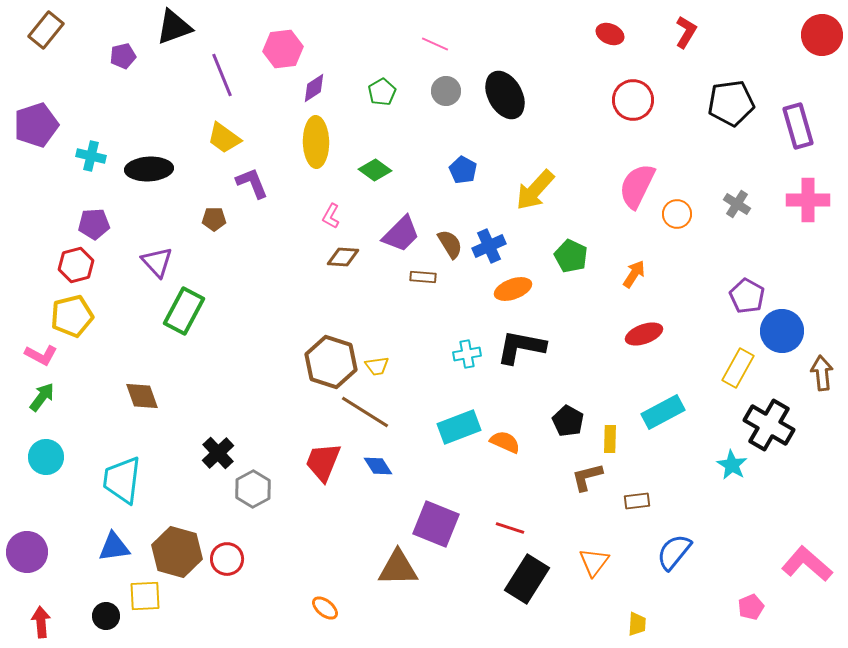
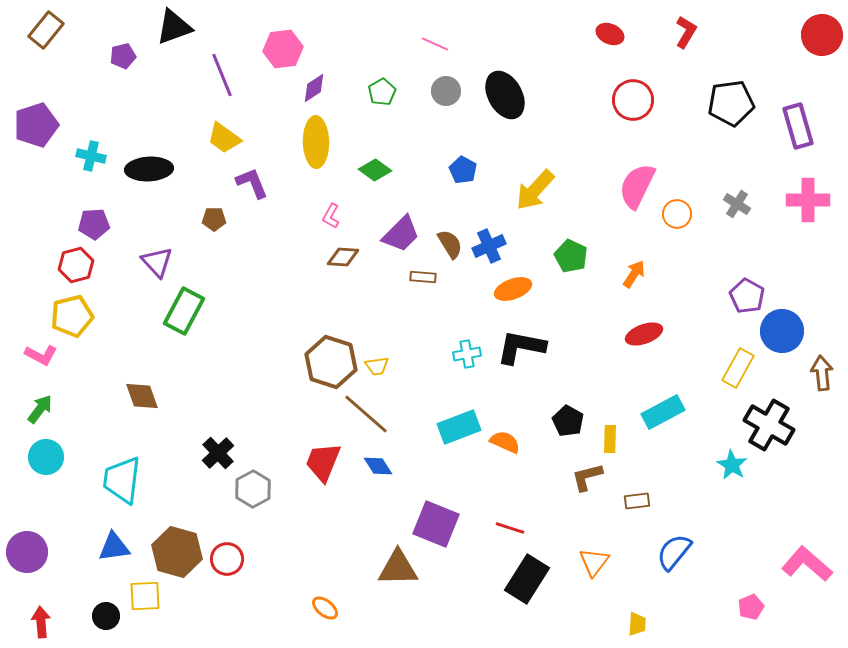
green arrow at (42, 397): moved 2 px left, 12 px down
brown line at (365, 412): moved 1 px right, 2 px down; rotated 9 degrees clockwise
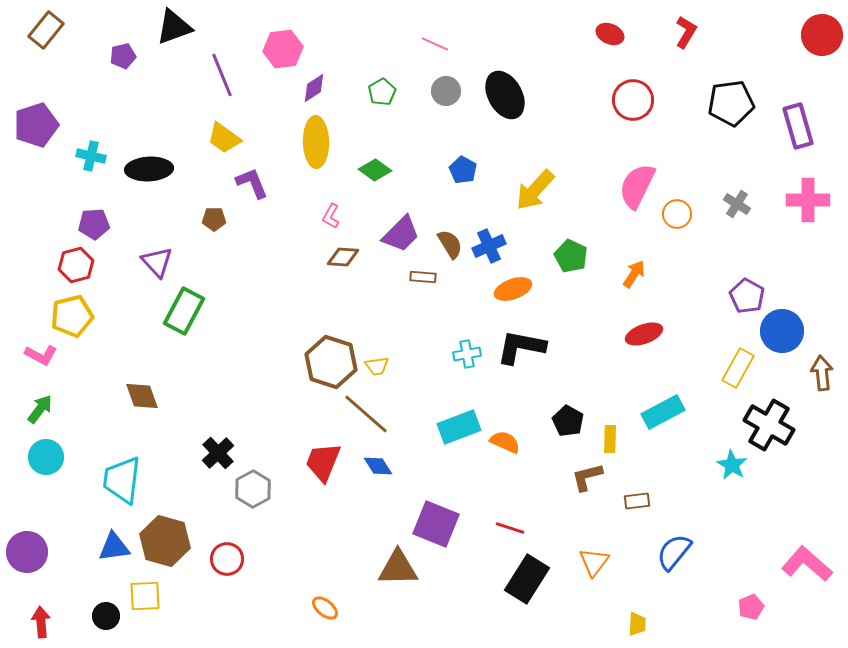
brown hexagon at (177, 552): moved 12 px left, 11 px up
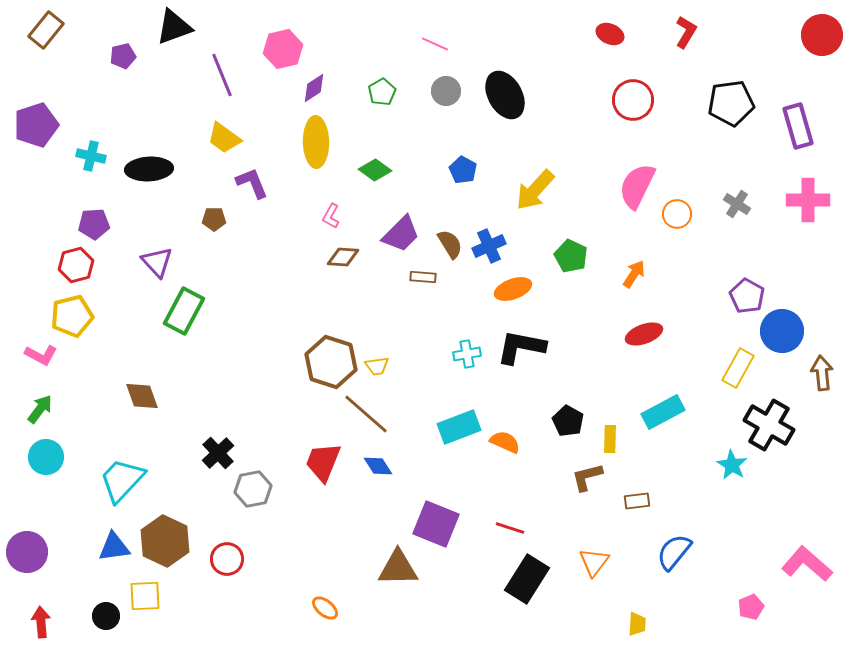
pink hexagon at (283, 49): rotated 6 degrees counterclockwise
cyan trapezoid at (122, 480): rotated 36 degrees clockwise
gray hexagon at (253, 489): rotated 18 degrees clockwise
brown hexagon at (165, 541): rotated 9 degrees clockwise
